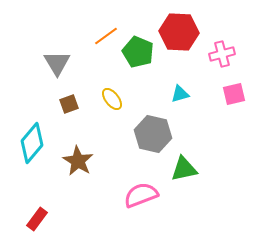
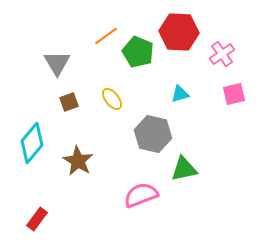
pink cross: rotated 20 degrees counterclockwise
brown square: moved 2 px up
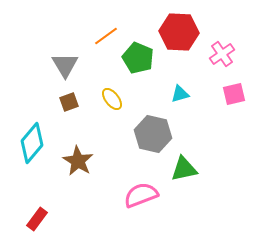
green pentagon: moved 6 px down
gray triangle: moved 8 px right, 2 px down
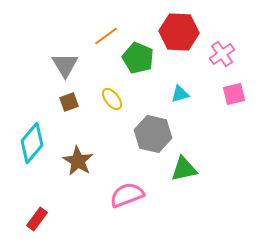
pink semicircle: moved 14 px left
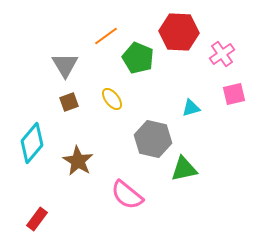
cyan triangle: moved 11 px right, 14 px down
gray hexagon: moved 5 px down
pink semicircle: rotated 120 degrees counterclockwise
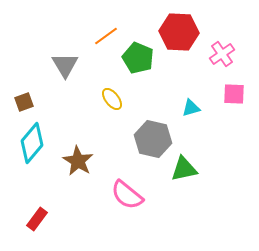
pink square: rotated 15 degrees clockwise
brown square: moved 45 px left
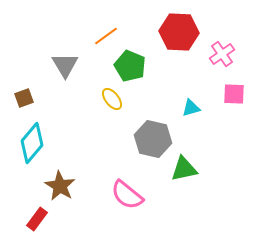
green pentagon: moved 8 px left, 8 px down
brown square: moved 4 px up
brown star: moved 18 px left, 25 px down
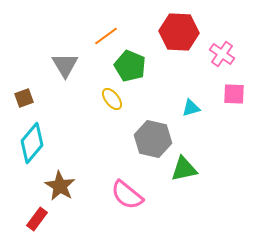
pink cross: rotated 20 degrees counterclockwise
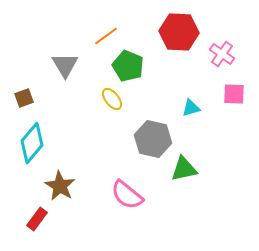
green pentagon: moved 2 px left
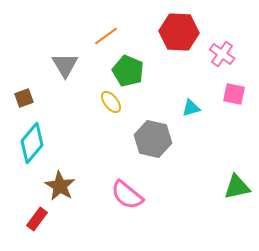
green pentagon: moved 5 px down
pink square: rotated 10 degrees clockwise
yellow ellipse: moved 1 px left, 3 px down
green triangle: moved 53 px right, 18 px down
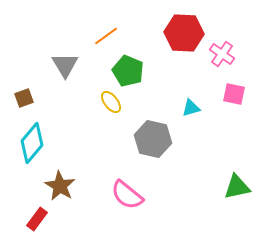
red hexagon: moved 5 px right, 1 px down
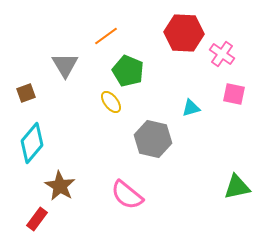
brown square: moved 2 px right, 5 px up
